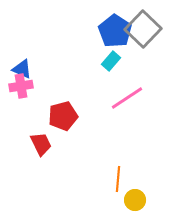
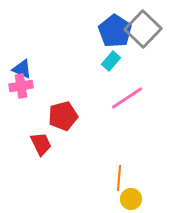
orange line: moved 1 px right, 1 px up
yellow circle: moved 4 px left, 1 px up
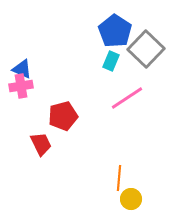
gray square: moved 3 px right, 20 px down
cyan rectangle: rotated 18 degrees counterclockwise
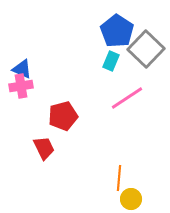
blue pentagon: moved 2 px right
red trapezoid: moved 3 px right, 4 px down
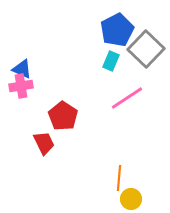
blue pentagon: moved 1 px up; rotated 12 degrees clockwise
red pentagon: rotated 24 degrees counterclockwise
red trapezoid: moved 5 px up
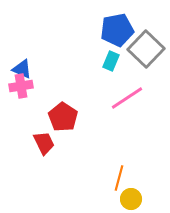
blue pentagon: rotated 16 degrees clockwise
red pentagon: moved 1 px down
orange line: rotated 10 degrees clockwise
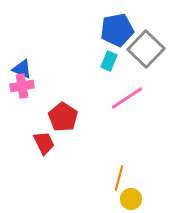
cyan rectangle: moved 2 px left
pink cross: moved 1 px right
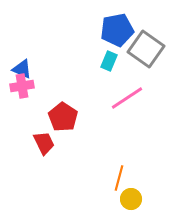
gray square: rotated 9 degrees counterclockwise
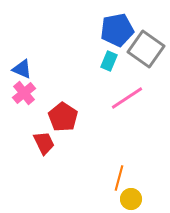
pink cross: moved 2 px right, 7 px down; rotated 30 degrees counterclockwise
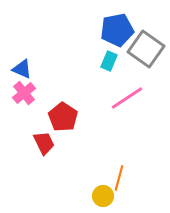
yellow circle: moved 28 px left, 3 px up
